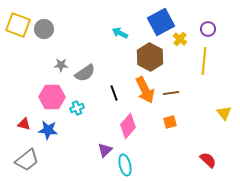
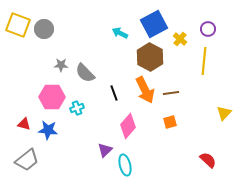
blue square: moved 7 px left, 2 px down
gray semicircle: rotated 80 degrees clockwise
yellow triangle: rotated 21 degrees clockwise
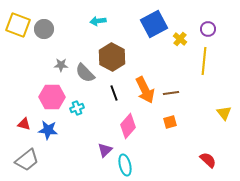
cyan arrow: moved 22 px left, 12 px up; rotated 35 degrees counterclockwise
brown hexagon: moved 38 px left
yellow triangle: rotated 21 degrees counterclockwise
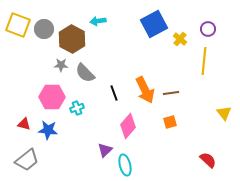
brown hexagon: moved 40 px left, 18 px up
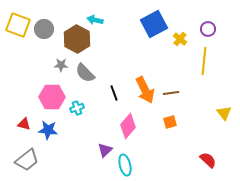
cyan arrow: moved 3 px left, 1 px up; rotated 21 degrees clockwise
brown hexagon: moved 5 px right
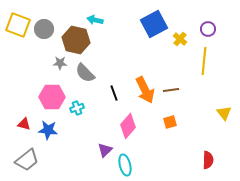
brown hexagon: moved 1 px left, 1 px down; rotated 16 degrees counterclockwise
gray star: moved 1 px left, 2 px up
brown line: moved 3 px up
red semicircle: rotated 48 degrees clockwise
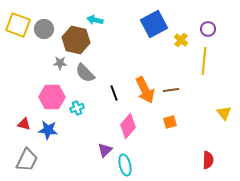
yellow cross: moved 1 px right, 1 px down
gray trapezoid: rotated 25 degrees counterclockwise
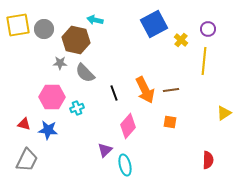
yellow square: rotated 30 degrees counterclockwise
yellow triangle: rotated 35 degrees clockwise
orange square: rotated 24 degrees clockwise
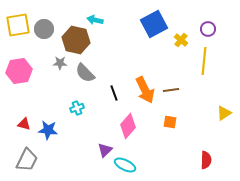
pink hexagon: moved 33 px left, 26 px up; rotated 10 degrees counterclockwise
red semicircle: moved 2 px left
cyan ellipse: rotated 50 degrees counterclockwise
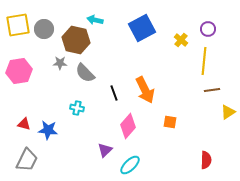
blue square: moved 12 px left, 4 px down
brown line: moved 41 px right
cyan cross: rotated 32 degrees clockwise
yellow triangle: moved 4 px right, 1 px up
cyan ellipse: moved 5 px right; rotated 70 degrees counterclockwise
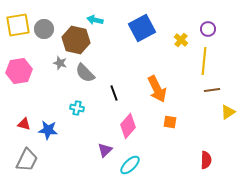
gray star: rotated 16 degrees clockwise
orange arrow: moved 12 px right, 1 px up
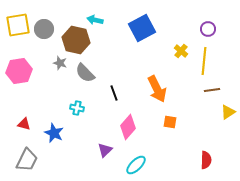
yellow cross: moved 11 px down
pink diamond: moved 1 px down
blue star: moved 6 px right, 3 px down; rotated 18 degrees clockwise
cyan ellipse: moved 6 px right
